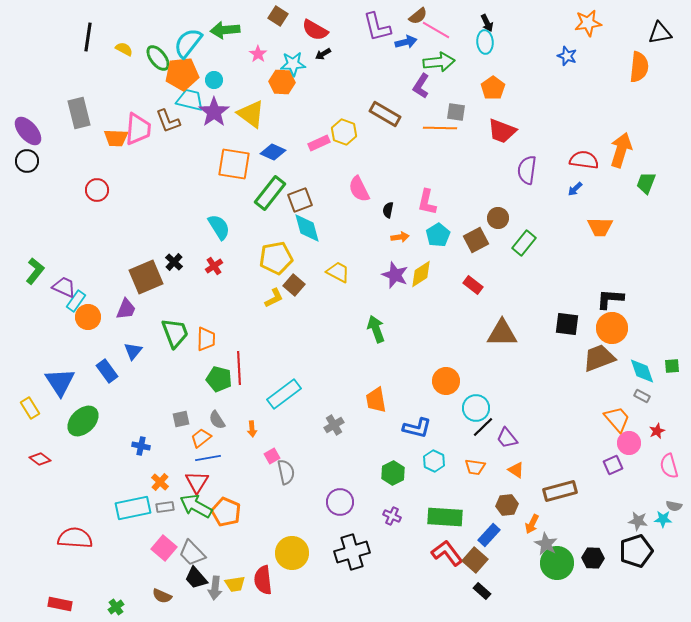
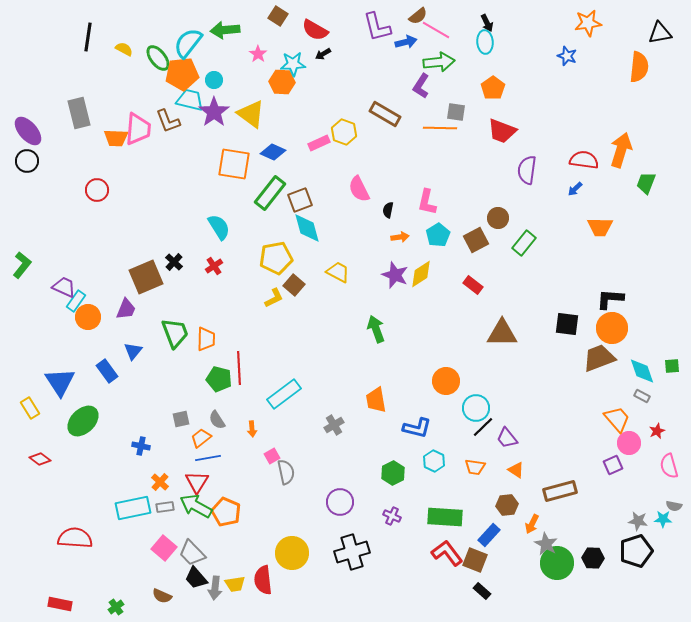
green L-shape at (35, 271): moved 13 px left, 6 px up
brown square at (475, 560): rotated 20 degrees counterclockwise
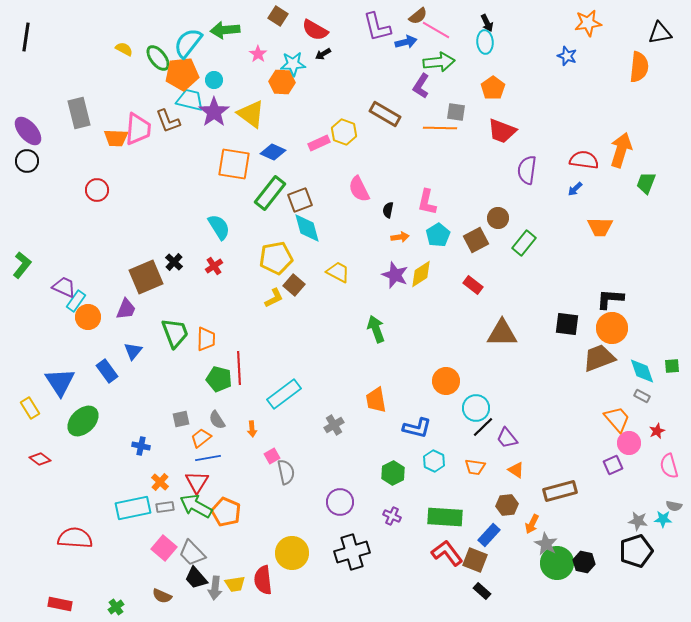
black line at (88, 37): moved 62 px left
black hexagon at (593, 558): moved 9 px left, 4 px down; rotated 10 degrees clockwise
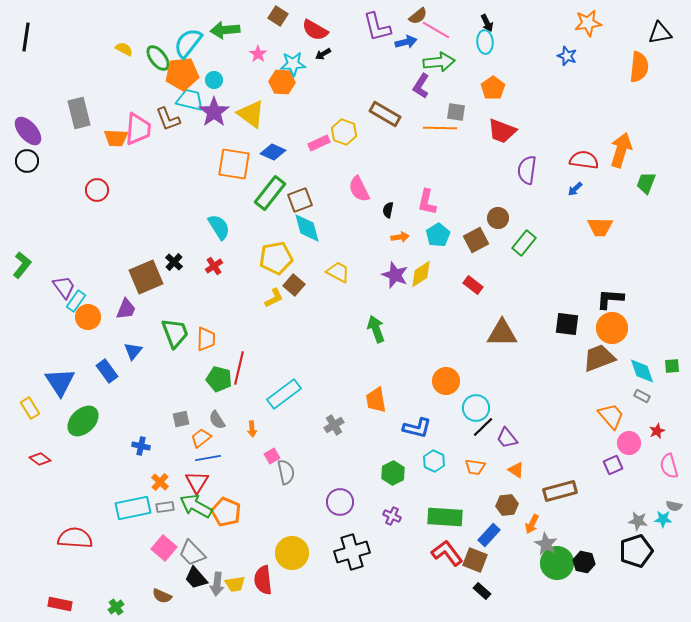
brown L-shape at (168, 121): moved 2 px up
purple trapezoid at (64, 287): rotated 30 degrees clockwise
red line at (239, 368): rotated 16 degrees clockwise
orange trapezoid at (617, 419): moved 6 px left, 3 px up
gray arrow at (215, 588): moved 2 px right, 4 px up
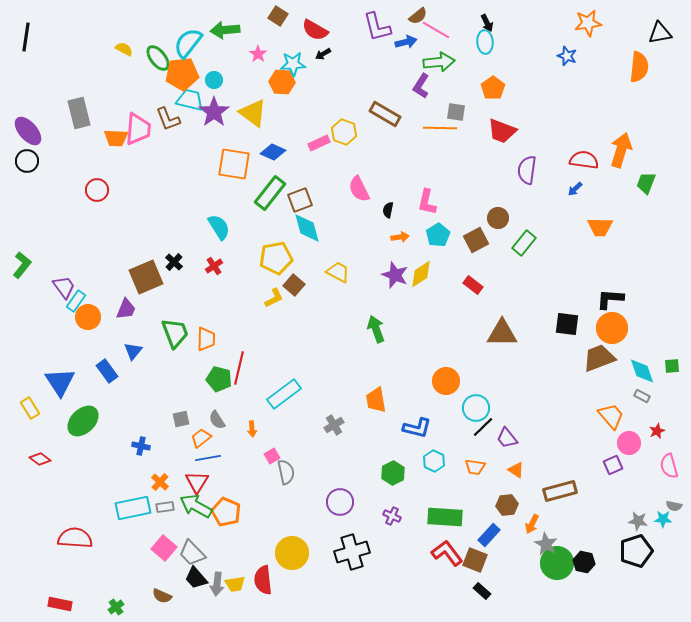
yellow triangle at (251, 114): moved 2 px right, 1 px up
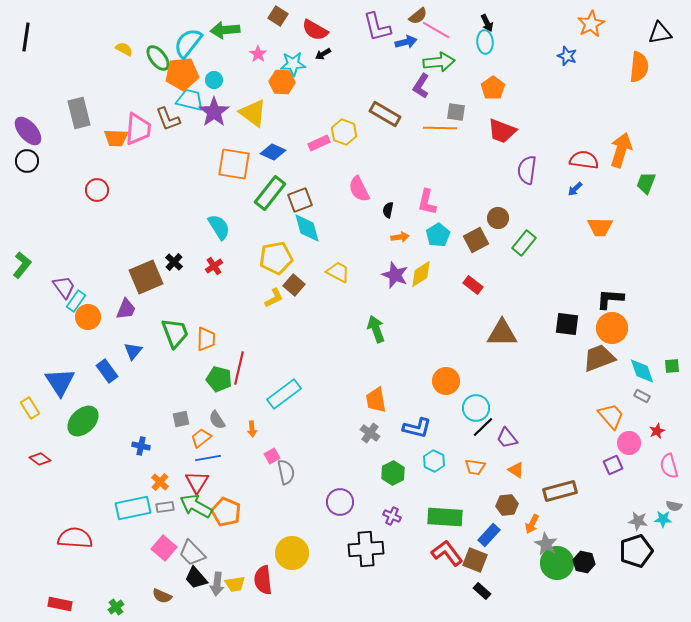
orange star at (588, 23): moved 3 px right, 1 px down; rotated 20 degrees counterclockwise
gray cross at (334, 425): moved 36 px right, 8 px down; rotated 24 degrees counterclockwise
black cross at (352, 552): moved 14 px right, 3 px up; rotated 12 degrees clockwise
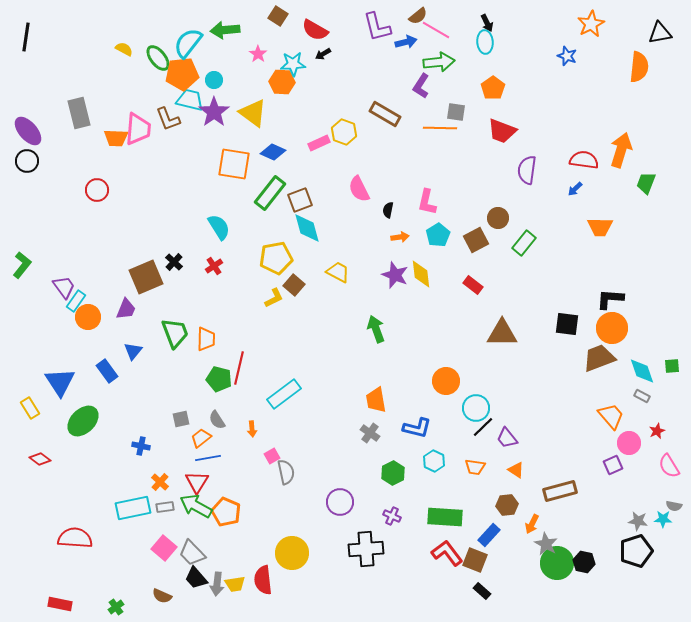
yellow diamond at (421, 274): rotated 64 degrees counterclockwise
pink semicircle at (669, 466): rotated 15 degrees counterclockwise
